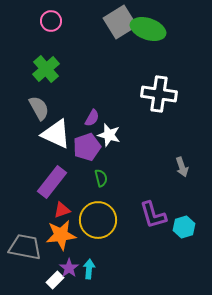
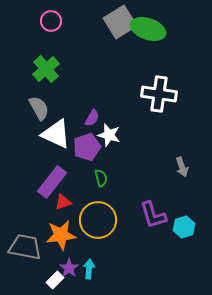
red triangle: moved 1 px right, 8 px up
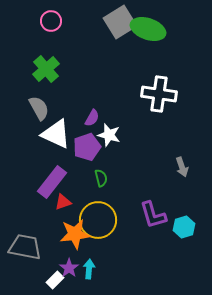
orange star: moved 14 px right, 1 px up
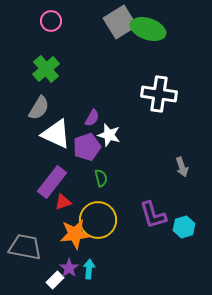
gray semicircle: rotated 60 degrees clockwise
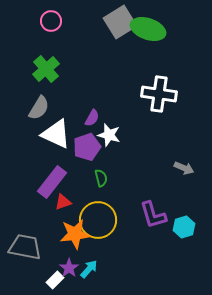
gray arrow: moved 2 px right, 1 px down; rotated 48 degrees counterclockwise
cyan arrow: rotated 36 degrees clockwise
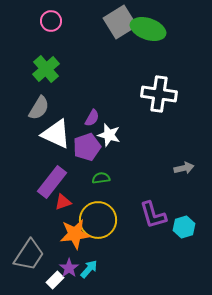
gray arrow: rotated 36 degrees counterclockwise
green semicircle: rotated 84 degrees counterclockwise
gray trapezoid: moved 4 px right, 8 px down; rotated 112 degrees clockwise
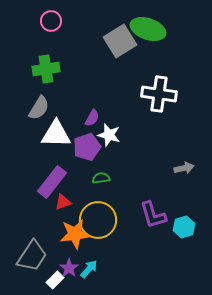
gray square: moved 19 px down
green cross: rotated 32 degrees clockwise
white triangle: rotated 24 degrees counterclockwise
gray trapezoid: moved 3 px right, 1 px down
